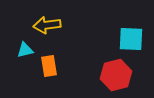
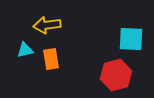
orange rectangle: moved 2 px right, 7 px up
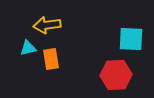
cyan triangle: moved 3 px right, 2 px up
red hexagon: rotated 12 degrees clockwise
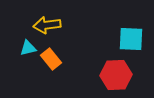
orange rectangle: rotated 30 degrees counterclockwise
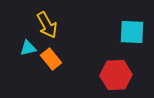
yellow arrow: rotated 112 degrees counterclockwise
cyan square: moved 1 px right, 7 px up
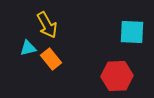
red hexagon: moved 1 px right, 1 px down
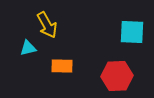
orange rectangle: moved 11 px right, 7 px down; rotated 50 degrees counterclockwise
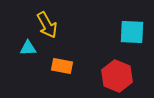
cyan triangle: rotated 12 degrees clockwise
orange rectangle: rotated 10 degrees clockwise
red hexagon: rotated 24 degrees clockwise
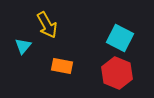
cyan square: moved 12 px left, 6 px down; rotated 24 degrees clockwise
cyan triangle: moved 5 px left, 2 px up; rotated 48 degrees counterclockwise
red hexagon: moved 3 px up
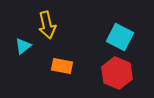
yellow arrow: rotated 16 degrees clockwise
cyan square: moved 1 px up
cyan triangle: rotated 12 degrees clockwise
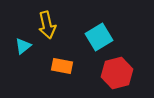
cyan square: moved 21 px left; rotated 32 degrees clockwise
red hexagon: rotated 24 degrees clockwise
